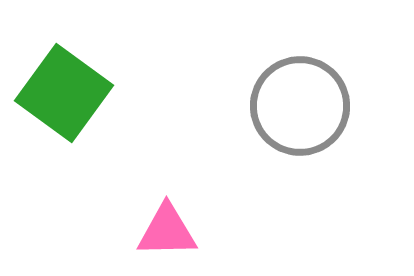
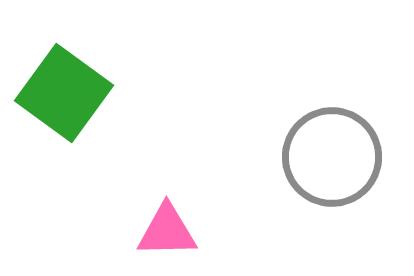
gray circle: moved 32 px right, 51 px down
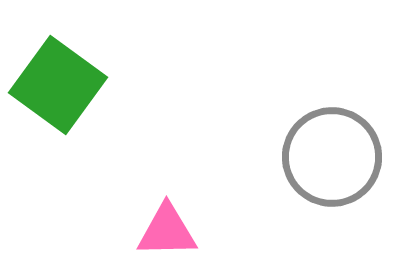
green square: moved 6 px left, 8 px up
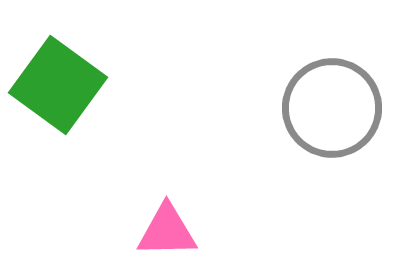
gray circle: moved 49 px up
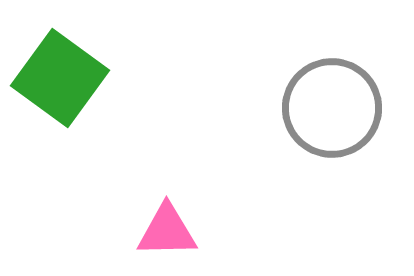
green square: moved 2 px right, 7 px up
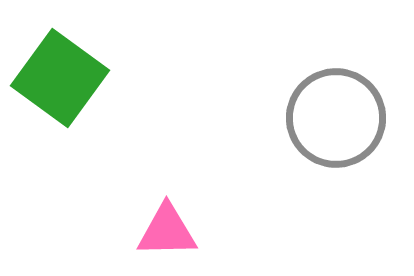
gray circle: moved 4 px right, 10 px down
